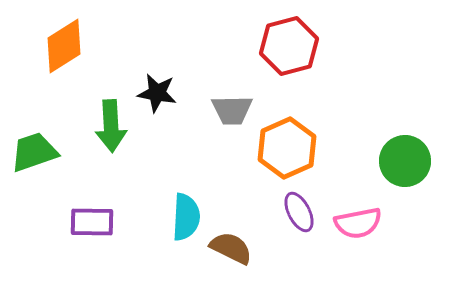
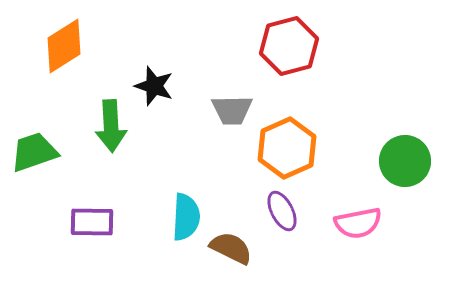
black star: moved 3 px left, 7 px up; rotated 9 degrees clockwise
purple ellipse: moved 17 px left, 1 px up
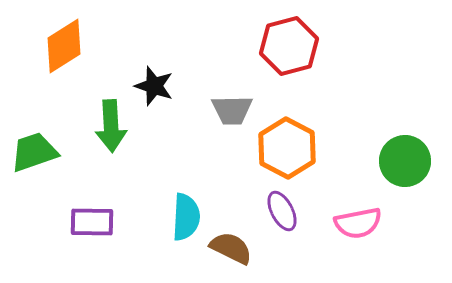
orange hexagon: rotated 8 degrees counterclockwise
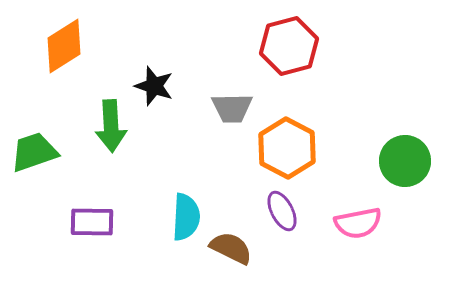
gray trapezoid: moved 2 px up
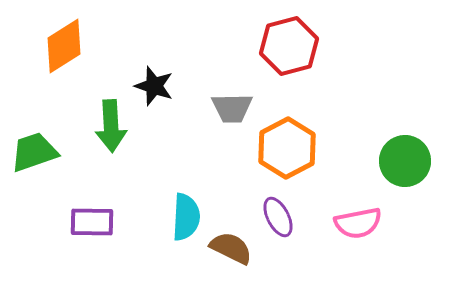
orange hexagon: rotated 4 degrees clockwise
purple ellipse: moved 4 px left, 6 px down
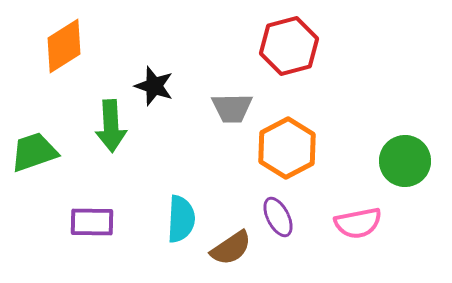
cyan semicircle: moved 5 px left, 2 px down
brown semicircle: rotated 120 degrees clockwise
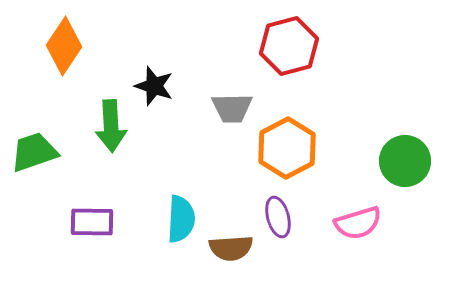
orange diamond: rotated 24 degrees counterclockwise
purple ellipse: rotated 12 degrees clockwise
pink semicircle: rotated 6 degrees counterclockwise
brown semicircle: rotated 30 degrees clockwise
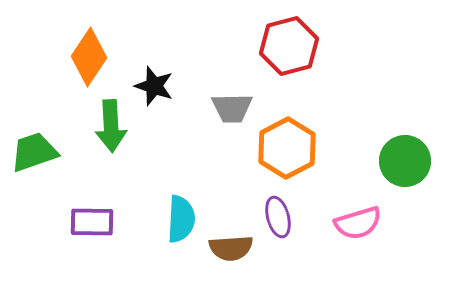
orange diamond: moved 25 px right, 11 px down
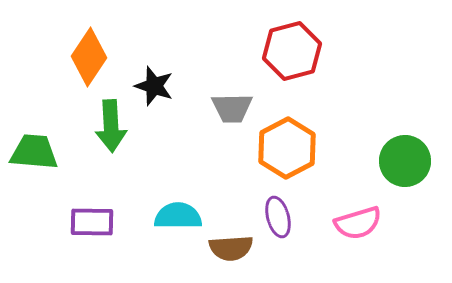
red hexagon: moved 3 px right, 5 px down
green trapezoid: rotated 24 degrees clockwise
cyan semicircle: moved 3 px left, 3 px up; rotated 93 degrees counterclockwise
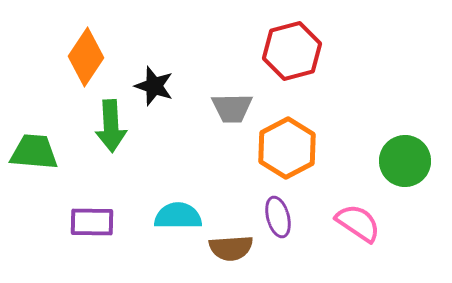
orange diamond: moved 3 px left
pink semicircle: rotated 129 degrees counterclockwise
